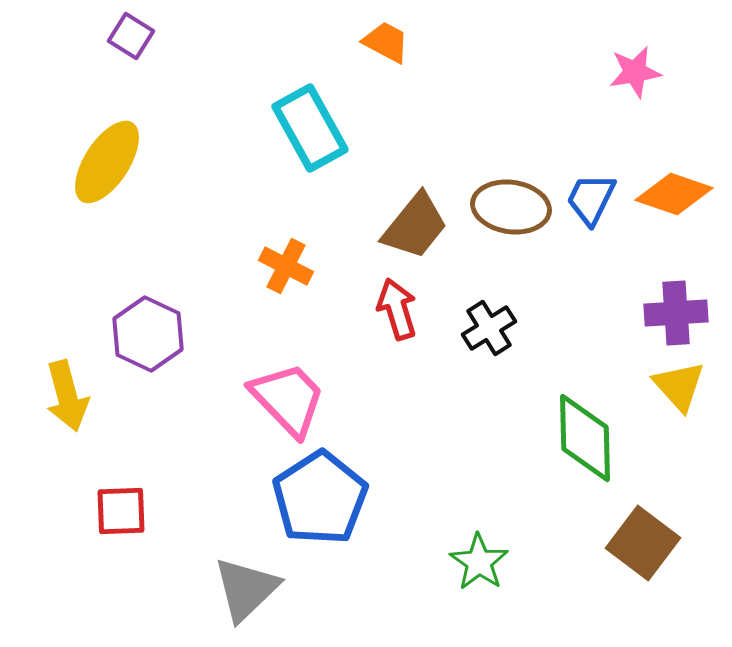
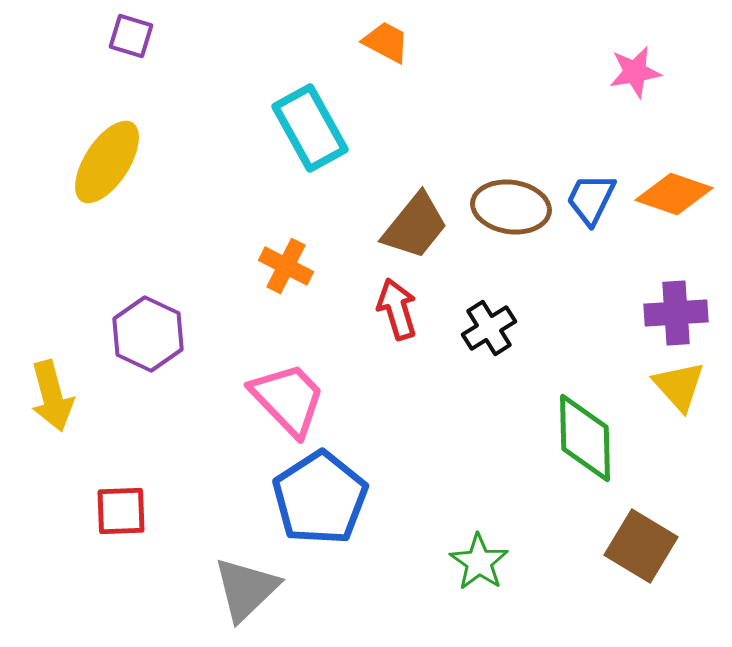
purple square: rotated 15 degrees counterclockwise
yellow arrow: moved 15 px left
brown square: moved 2 px left, 3 px down; rotated 6 degrees counterclockwise
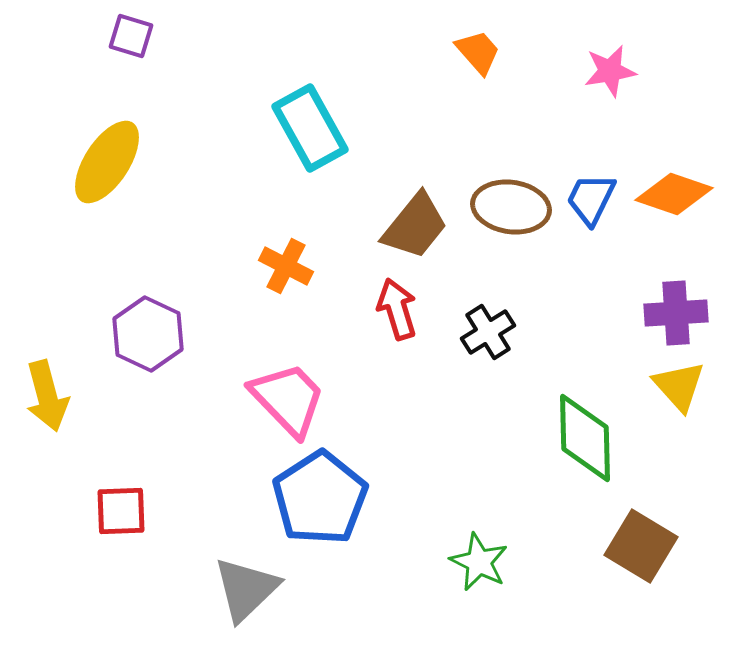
orange trapezoid: moved 92 px right, 10 px down; rotated 21 degrees clockwise
pink star: moved 25 px left, 1 px up
black cross: moved 1 px left, 4 px down
yellow arrow: moved 5 px left
green star: rotated 8 degrees counterclockwise
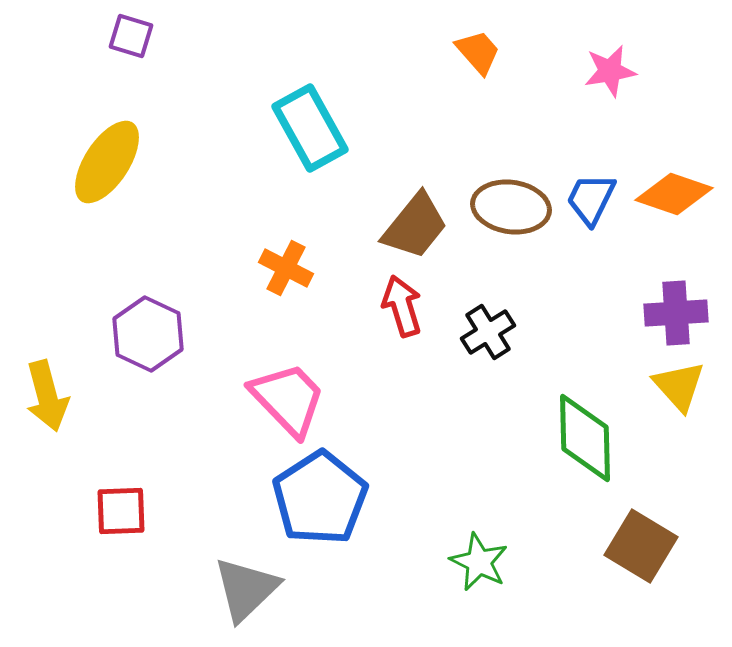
orange cross: moved 2 px down
red arrow: moved 5 px right, 3 px up
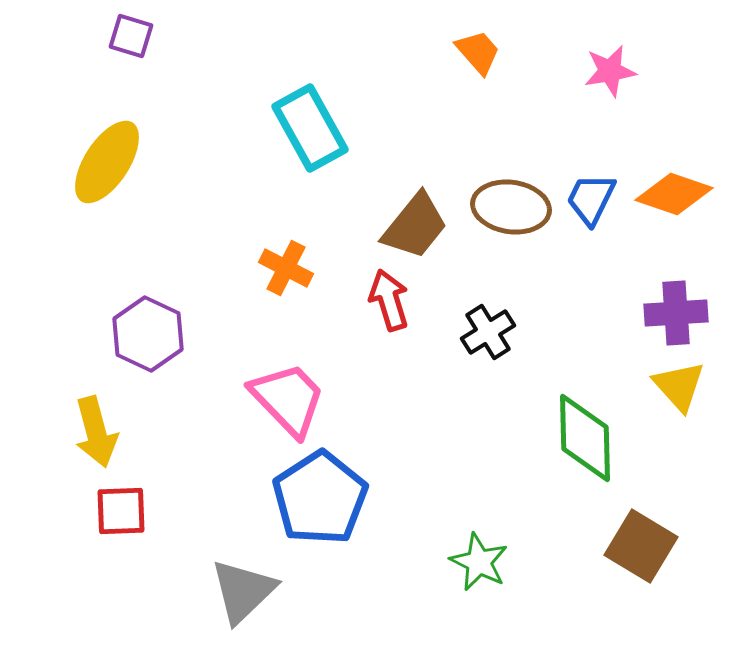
red arrow: moved 13 px left, 6 px up
yellow arrow: moved 49 px right, 36 px down
gray triangle: moved 3 px left, 2 px down
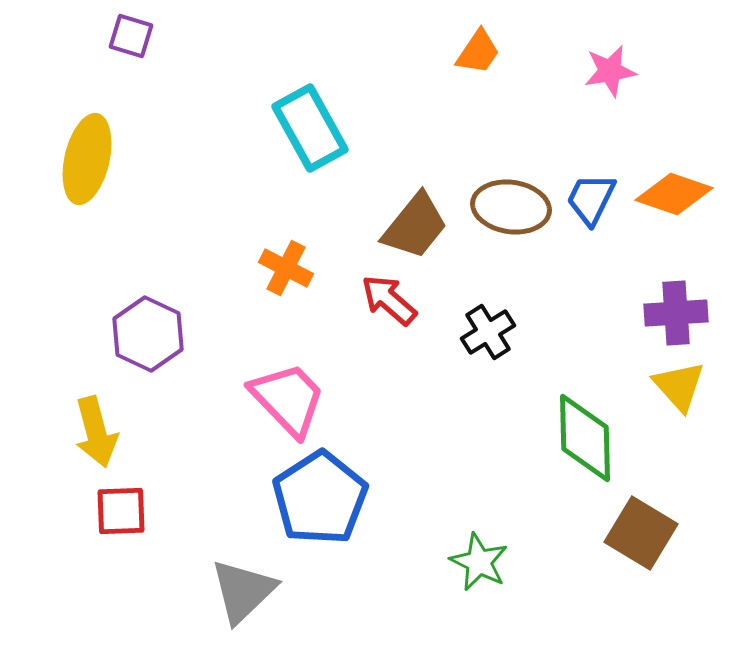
orange trapezoid: rotated 75 degrees clockwise
yellow ellipse: moved 20 px left, 3 px up; rotated 20 degrees counterclockwise
red arrow: rotated 32 degrees counterclockwise
brown square: moved 13 px up
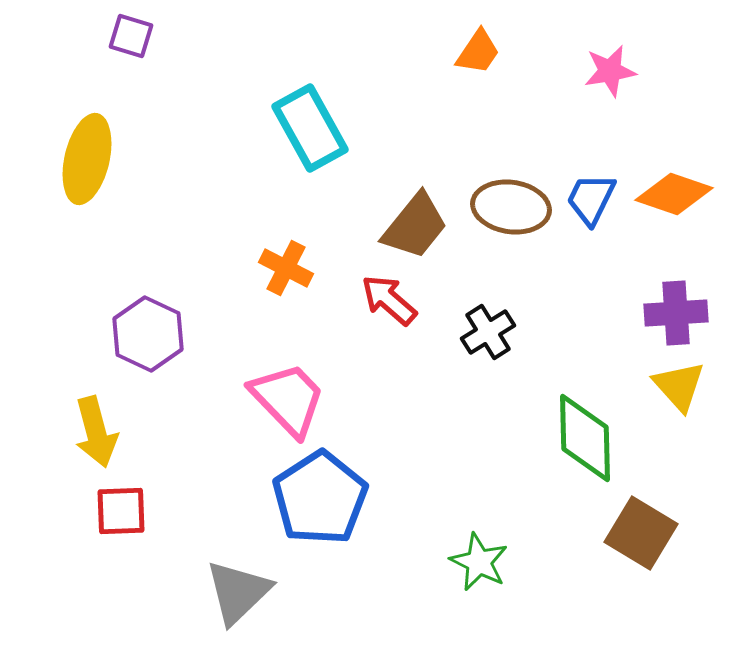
gray triangle: moved 5 px left, 1 px down
